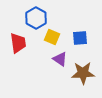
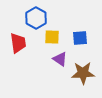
yellow square: rotated 21 degrees counterclockwise
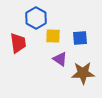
yellow square: moved 1 px right, 1 px up
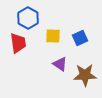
blue hexagon: moved 8 px left
blue square: rotated 21 degrees counterclockwise
purple triangle: moved 5 px down
brown star: moved 2 px right, 2 px down
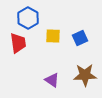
purple triangle: moved 8 px left, 16 px down
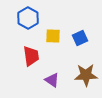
red trapezoid: moved 13 px right, 13 px down
brown star: moved 1 px right
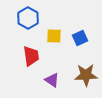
yellow square: moved 1 px right
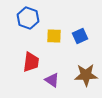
blue hexagon: rotated 10 degrees counterclockwise
blue square: moved 2 px up
red trapezoid: moved 6 px down; rotated 15 degrees clockwise
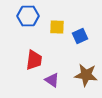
blue hexagon: moved 2 px up; rotated 20 degrees counterclockwise
yellow square: moved 3 px right, 9 px up
red trapezoid: moved 3 px right, 2 px up
brown star: rotated 10 degrees clockwise
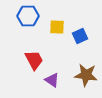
red trapezoid: rotated 35 degrees counterclockwise
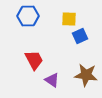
yellow square: moved 12 px right, 8 px up
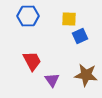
red trapezoid: moved 2 px left, 1 px down
purple triangle: rotated 21 degrees clockwise
